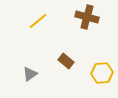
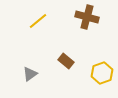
yellow hexagon: rotated 15 degrees counterclockwise
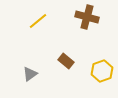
yellow hexagon: moved 2 px up
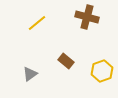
yellow line: moved 1 px left, 2 px down
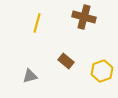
brown cross: moved 3 px left
yellow line: rotated 36 degrees counterclockwise
gray triangle: moved 2 px down; rotated 21 degrees clockwise
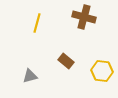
yellow hexagon: rotated 25 degrees clockwise
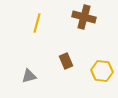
brown rectangle: rotated 28 degrees clockwise
gray triangle: moved 1 px left
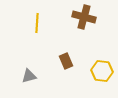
yellow line: rotated 12 degrees counterclockwise
